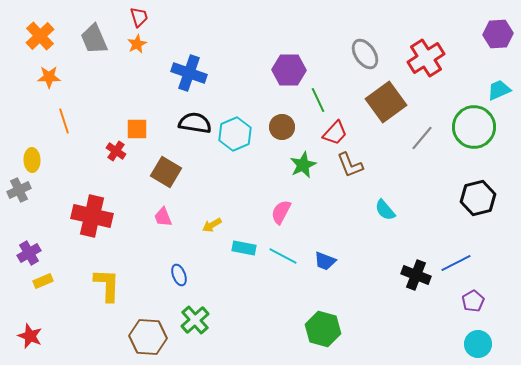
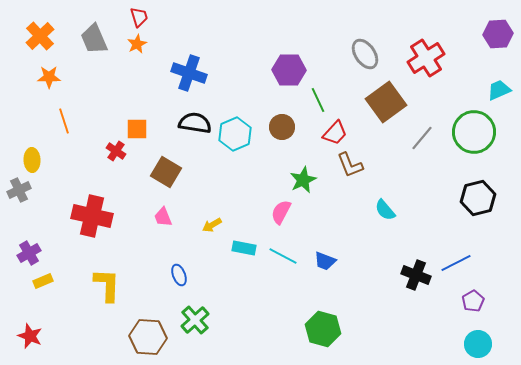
green circle at (474, 127): moved 5 px down
green star at (303, 165): moved 15 px down
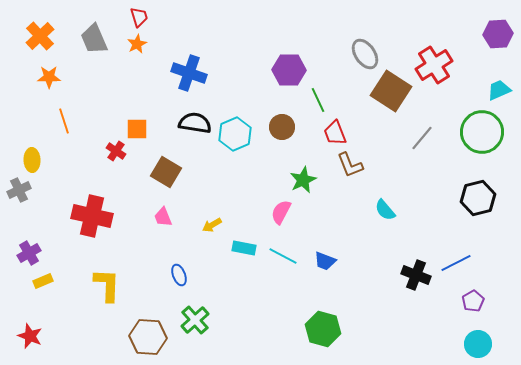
red cross at (426, 58): moved 8 px right, 7 px down
brown square at (386, 102): moved 5 px right, 11 px up; rotated 21 degrees counterclockwise
green circle at (474, 132): moved 8 px right
red trapezoid at (335, 133): rotated 116 degrees clockwise
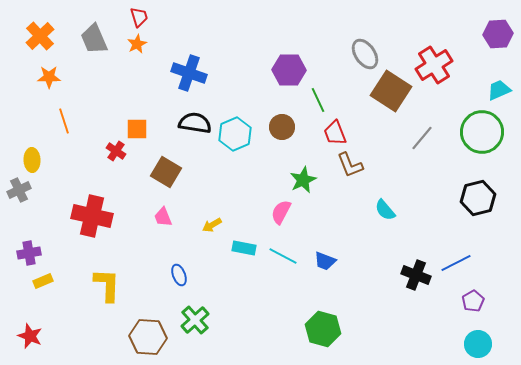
purple cross at (29, 253): rotated 20 degrees clockwise
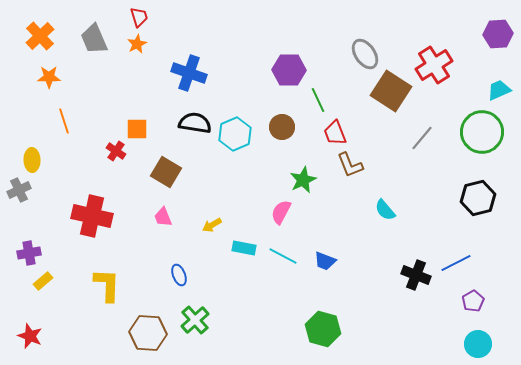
yellow rectangle at (43, 281): rotated 18 degrees counterclockwise
brown hexagon at (148, 337): moved 4 px up
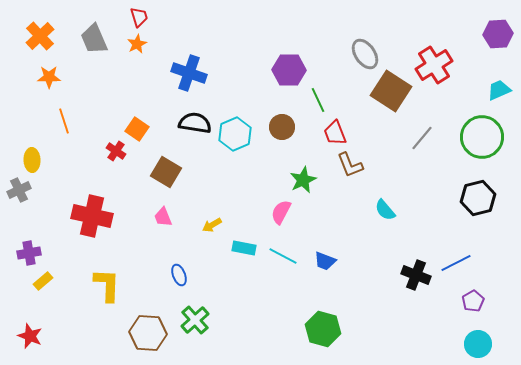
orange square at (137, 129): rotated 35 degrees clockwise
green circle at (482, 132): moved 5 px down
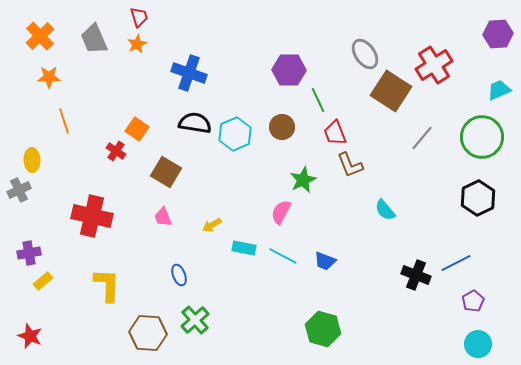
black hexagon at (478, 198): rotated 12 degrees counterclockwise
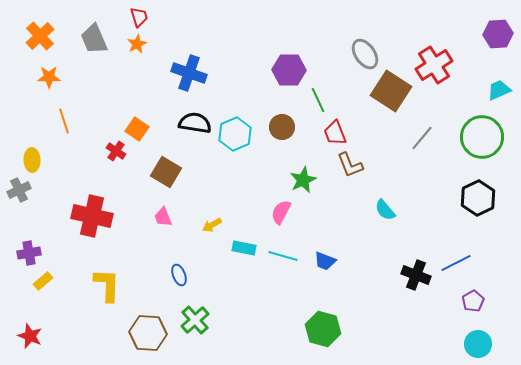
cyan line at (283, 256): rotated 12 degrees counterclockwise
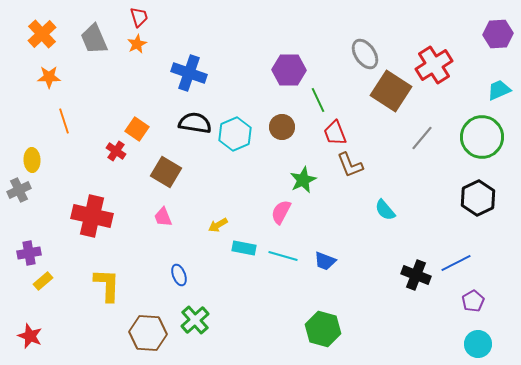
orange cross at (40, 36): moved 2 px right, 2 px up
yellow arrow at (212, 225): moved 6 px right
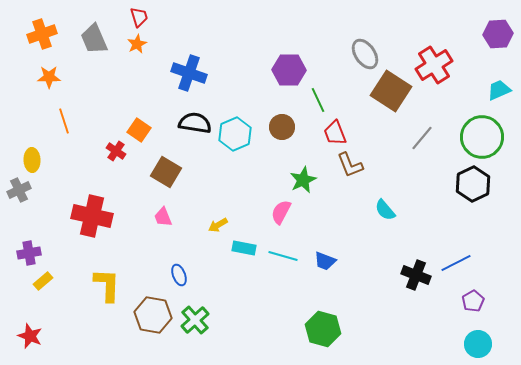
orange cross at (42, 34): rotated 24 degrees clockwise
orange square at (137, 129): moved 2 px right, 1 px down
black hexagon at (478, 198): moved 5 px left, 14 px up
brown hexagon at (148, 333): moved 5 px right, 18 px up; rotated 6 degrees clockwise
